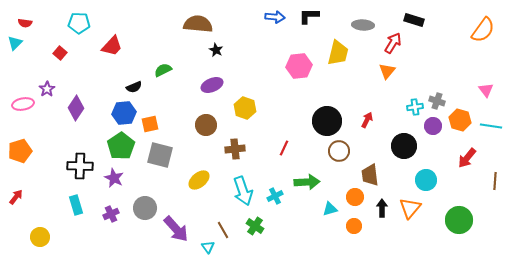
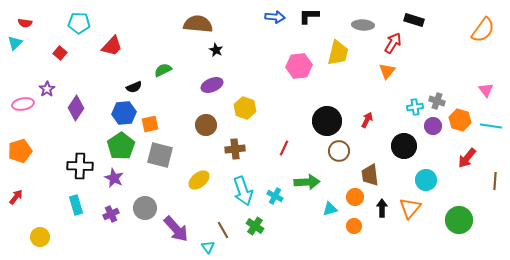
cyan cross at (275, 196): rotated 35 degrees counterclockwise
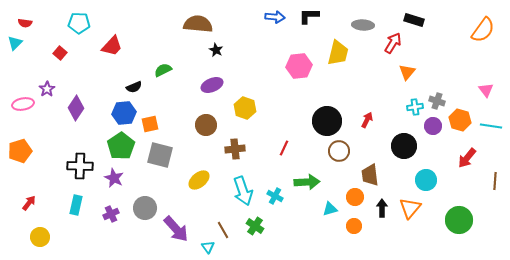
orange triangle at (387, 71): moved 20 px right, 1 px down
red arrow at (16, 197): moved 13 px right, 6 px down
cyan rectangle at (76, 205): rotated 30 degrees clockwise
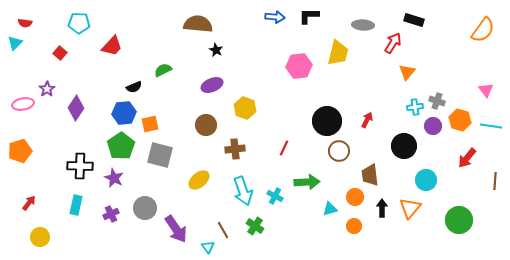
purple arrow at (176, 229): rotated 8 degrees clockwise
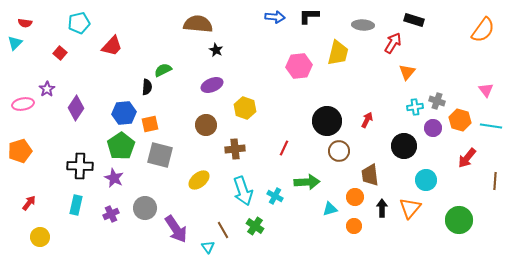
cyan pentagon at (79, 23): rotated 15 degrees counterclockwise
black semicircle at (134, 87): moved 13 px right; rotated 63 degrees counterclockwise
purple circle at (433, 126): moved 2 px down
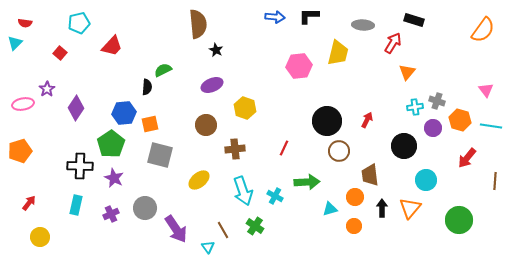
brown semicircle at (198, 24): rotated 80 degrees clockwise
green pentagon at (121, 146): moved 10 px left, 2 px up
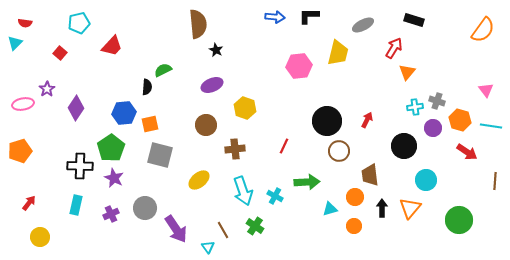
gray ellipse at (363, 25): rotated 30 degrees counterclockwise
red arrow at (393, 43): moved 1 px right, 5 px down
green pentagon at (111, 144): moved 4 px down
red line at (284, 148): moved 2 px up
red arrow at (467, 158): moved 6 px up; rotated 95 degrees counterclockwise
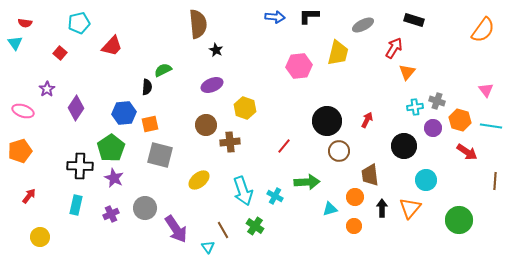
cyan triangle at (15, 43): rotated 21 degrees counterclockwise
pink ellipse at (23, 104): moved 7 px down; rotated 30 degrees clockwise
red line at (284, 146): rotated 14 degrees clockwise
brown cross at (235, 149): moved 5 px left, 7 px up
red arrow at (29, 203): moved 7 px up
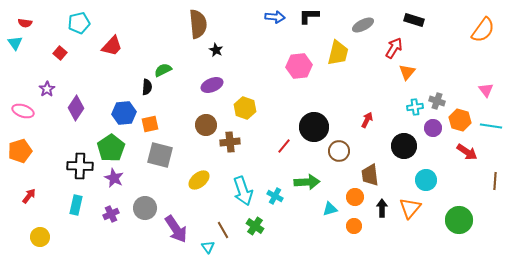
black circle at (327, 121): moved 13 px left, 6 px down
